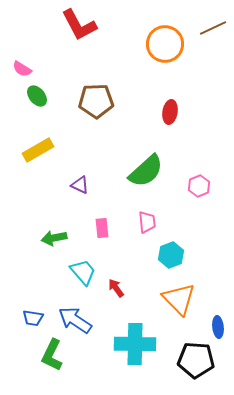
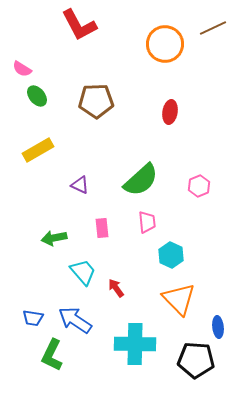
green semicircle: moved 5 px left, 9 px down
cyan hexagon: rotated 15 degrees counterclockwise
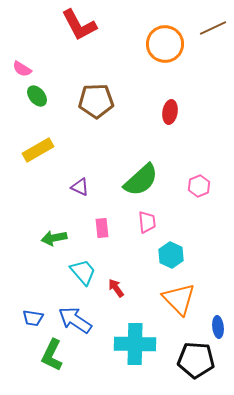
purple triangle: moved 2 px down
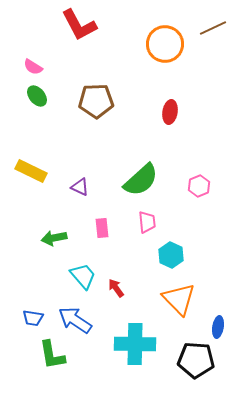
pink semicircle: moved 11 px right, 2 px up
yellow rectangle: moved 7 px left, 21 px down; rotated 56 degrees clockwise
cyan trapezoid: moved 4 px down
blue ellipse: rotated 15 degrees clockwise
green L-shape: rotated 36 degrees counterclockwise
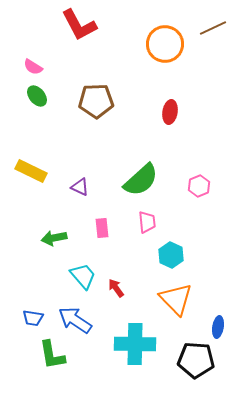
orange triangle: moved 3 px left
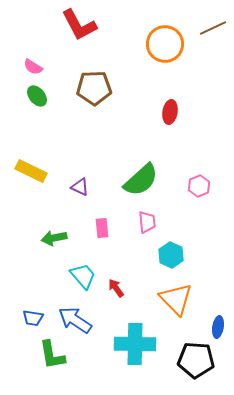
brown pentagon: moved 2 px left, 13 px up
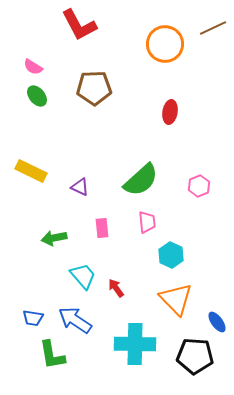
blue ellipse: moved 1 px left, 5 px up; rotated 45 degrees counterclockwise
black pentagon: moved 1 px left, 4 px up
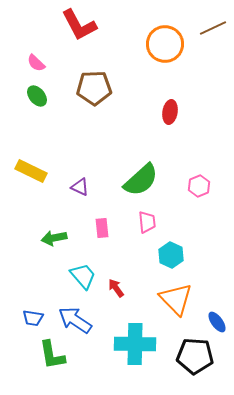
pink semicircle: moved 3 px right, 4 px up; rotated 12 degrees clockwise
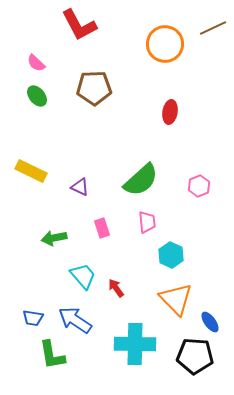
pink rectangle: rotated 12 degrees counterclockwise
blue ellipse: moved 7 px left
